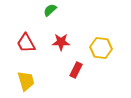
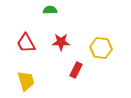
green semicircle: rotated 40 degrees clockwise
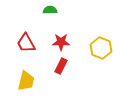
yellow hexagon: rotated 15 degrees clockwise
red rectangle: moved 15 px left, 4 px up
yellow trapezoid: rotated 30 degrees clockwise
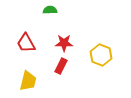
red star: moved 3 px right, 1 px down
yellow hexagon: moved 7 px down
yellow trapezoid: moved 2 px right
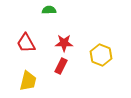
green semicircle: moved 1 px left
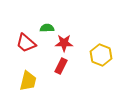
green semicircle: moved 2 px left, 18 px down
red trapezoid: rotated 20 degrees counterclockwise
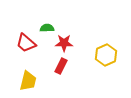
yellow hexagon: moved 5 px right; rotated 15 degrees clockwise
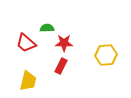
yellow hexagon: rotated 20 degrees clockwise
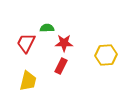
red trapezoid: rotated 75 degrees clockwise
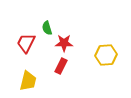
green semicircle: rotated 104 degrees counterclockwise
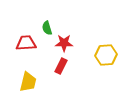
red trapezoid: rotated 60 degrees clockwise
yellow trapezoid: moved 1 px down
